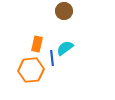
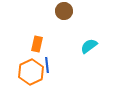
cyan semicircle: moved 24 px right, 2 px up
blue line: moved 5 px left, 7 px down
orange hexagon: moved 2 px down; rotated 20 degrees counterclockwise
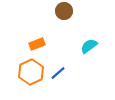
orange rectangle: rotated 56 degrees clockwise
blue line: moved 11 px right, 8 px down; rotated 56 degrees clockwise
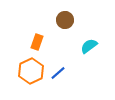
brown circle: moved 1 px right, 9 px down
orange rectangle: moved 2 px up; rotated 49 degrees counterclockwise
orange hexagon: moved 1 px up
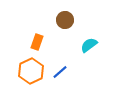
cyan semicircle: moved 1 px up
blue line: moved 2 px right, 1 px up
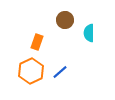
cyan semicircle: moved 12 px up; rotated 54 degrees counterclockwise
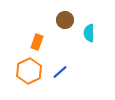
orange hexagon: moved 2 px left
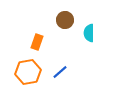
orange hexagon: moved 1 px left, 1 px down; rotated 15 degrees clockwise
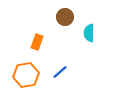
brown circle: moved 3 px up
orange hexagon: moved 2 px left, 3 px down
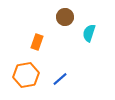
cyan semicircle: rotated 18 degrees clockwise
blue line: moved 7 px down
